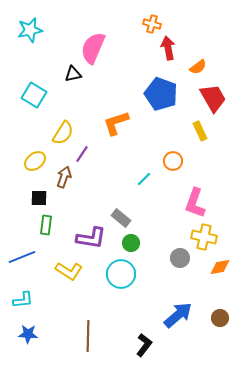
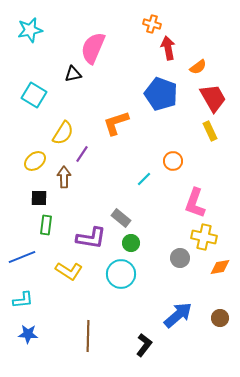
yellow rectangle: moved 10 px right
brown arrow: rotated 20 degrees counterclockwise
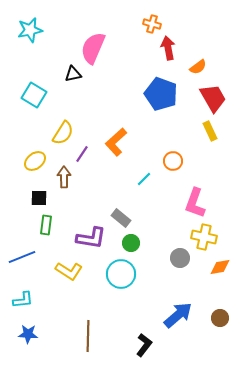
orange L-shape: moved 19 px down; rotated 24 degrees counterclockwise
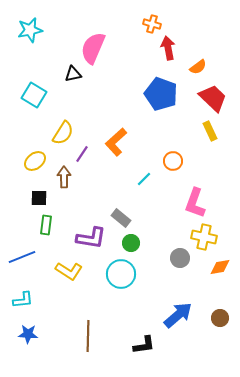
red trapezoid: rotated 16 degrees counterclockwise
black L-shape: rotated 45 degrees clockwise
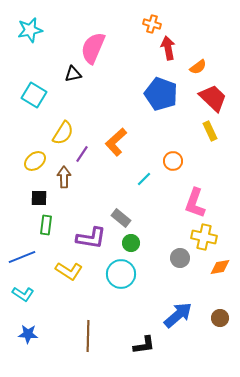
cyan L-shape: moved 6 px up; rotated 40 degrees clockwise
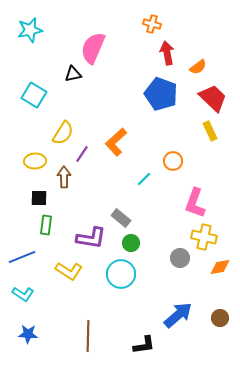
red arrow: moved 1 px left, 5 px down
yellow ellipse: rotated 35 degrees clockwise
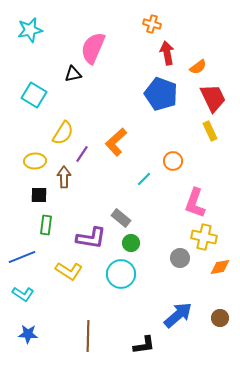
red trapezoid: rotated 20 degrees clockwise
black square: moved 3 px up
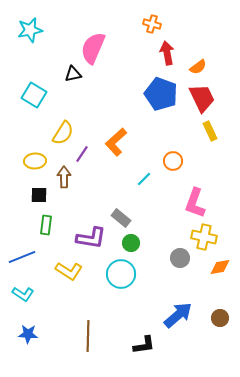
red trapezoid: moved 11 px left
